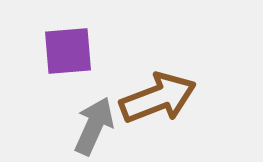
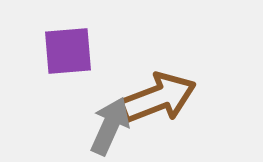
gray arrow: moved 16 px right
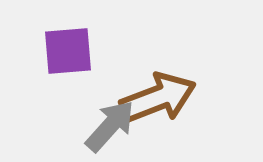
gray arrow: rotated 18 degrees clockwise
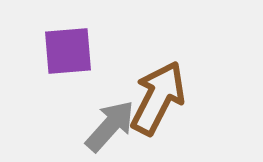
brown arrow: rotated 42 degrees counterclockwise
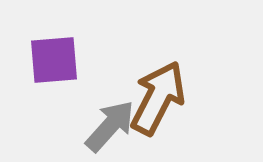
purple square: moved 14 px left, 9 px down
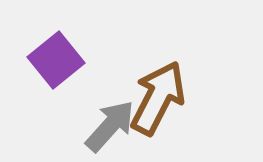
purple square: moved 2 px right; rotated 34 degrees counterclockwise
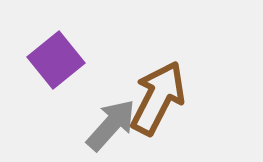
gray arrow: moved 1 px right, 1 px up
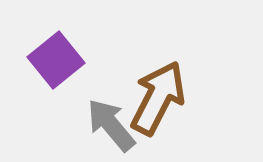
gray arrow: rotated 82 degrees counterclockwise
